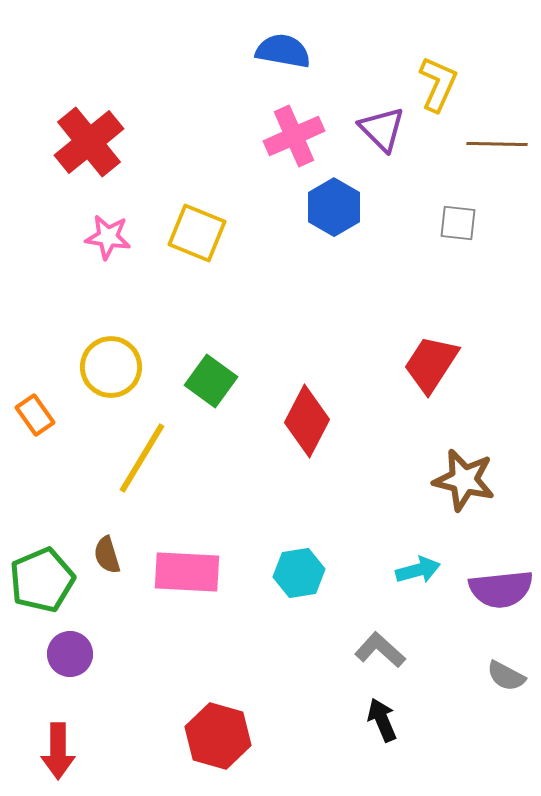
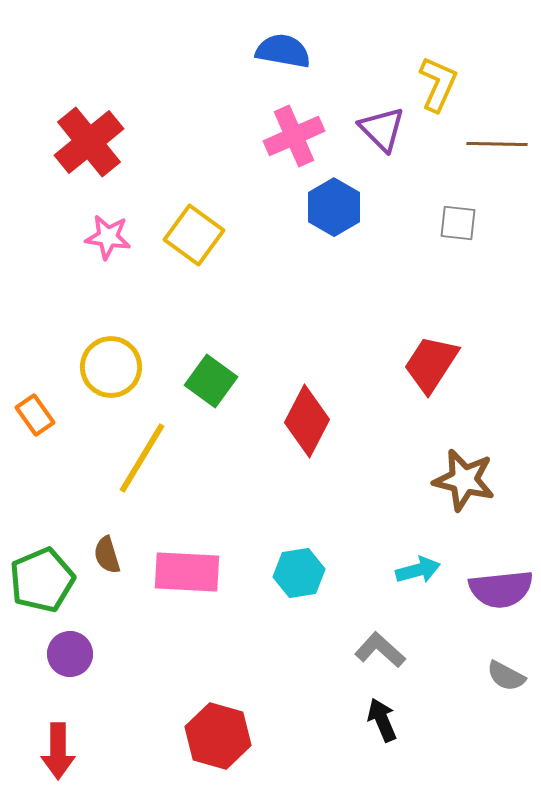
yellow square: moved 3 px left, 2 px down; rotated 14 degrees clockwise
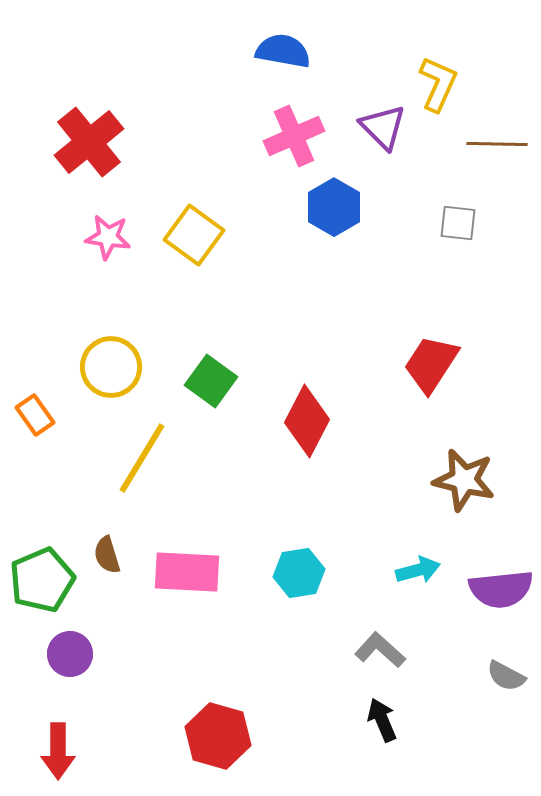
purple triangle: moved 1 px right, 2 px up
